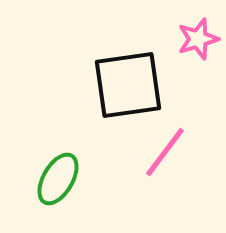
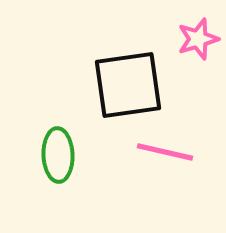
pink line: rotated 66 degrees clockwise
green ellipse: moved 24 px up; rotated 32 degrees counterclockwise
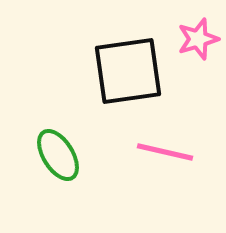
black square: moved 14 px up
green ellipse: rotated 30 degrees counterclockwise
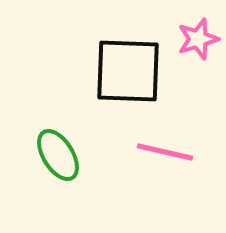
black square: rotated 10 degrees clockwise
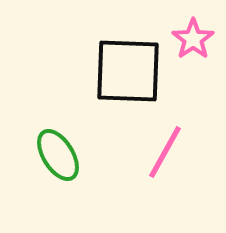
pink star: moved 5 px left; rotated 18 degrees counterclockwise
pink line: rotated 74 degrees counterclockwise
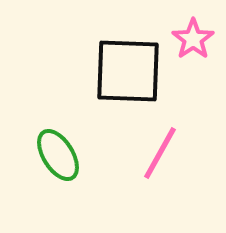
pink line: moved 5 px left, 1 px down
